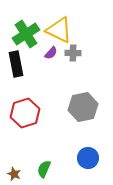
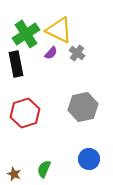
gray cross: moved 4 px right; rotated 35 degrees clockwise
blue circle: moved 1 px right, 1 px down
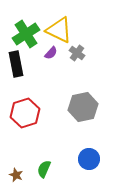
brown star: moved 2 px right, 1 px down
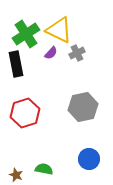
gray cross: rotated 28 degrees clockwise
green semicircle: rotated 78 degrees clockwise
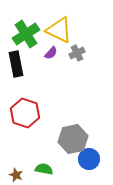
gray hexagon: moved 10 px left, 32 px down
red hexagon: rotated 24 degrees counterclockwise
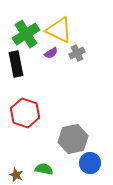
purple semicircle: rotated 16 degrees clockwise
blue circle: moved 1 px right, 4 px down
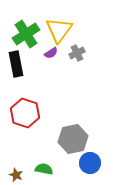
yellow triangle: rotated 40 degrees clockwise
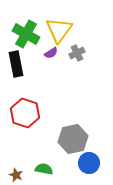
green cross: rotated 28 degrees counterclockwise
blue circle: moved 1 px left
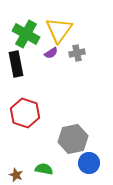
gray cross: rotated 14 degrees clockwise
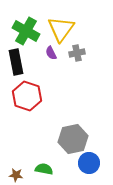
yellow triangle: moved 2 px right, 1 px up
green cross: moved 3 px up
purple semicircle: rotated 96 degrees clockwise
black rectangle: moved 2 px up
red hexagon: moved 2 px right, 17 px up
brown star: rotated 16 degrees counterclockwise
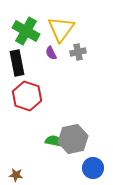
gray cross: moved 1 px right, 1 px up
black rectangle: moved 1 px right, 1 px down
blue circle: moved 4 px right, 5 px down
green semicircle: moved 10 px right, 28 px up
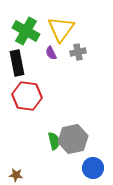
red hexagon: rotated 12 degrees counterclockwise
green semicircle: rotated 66 degrees clockwise
